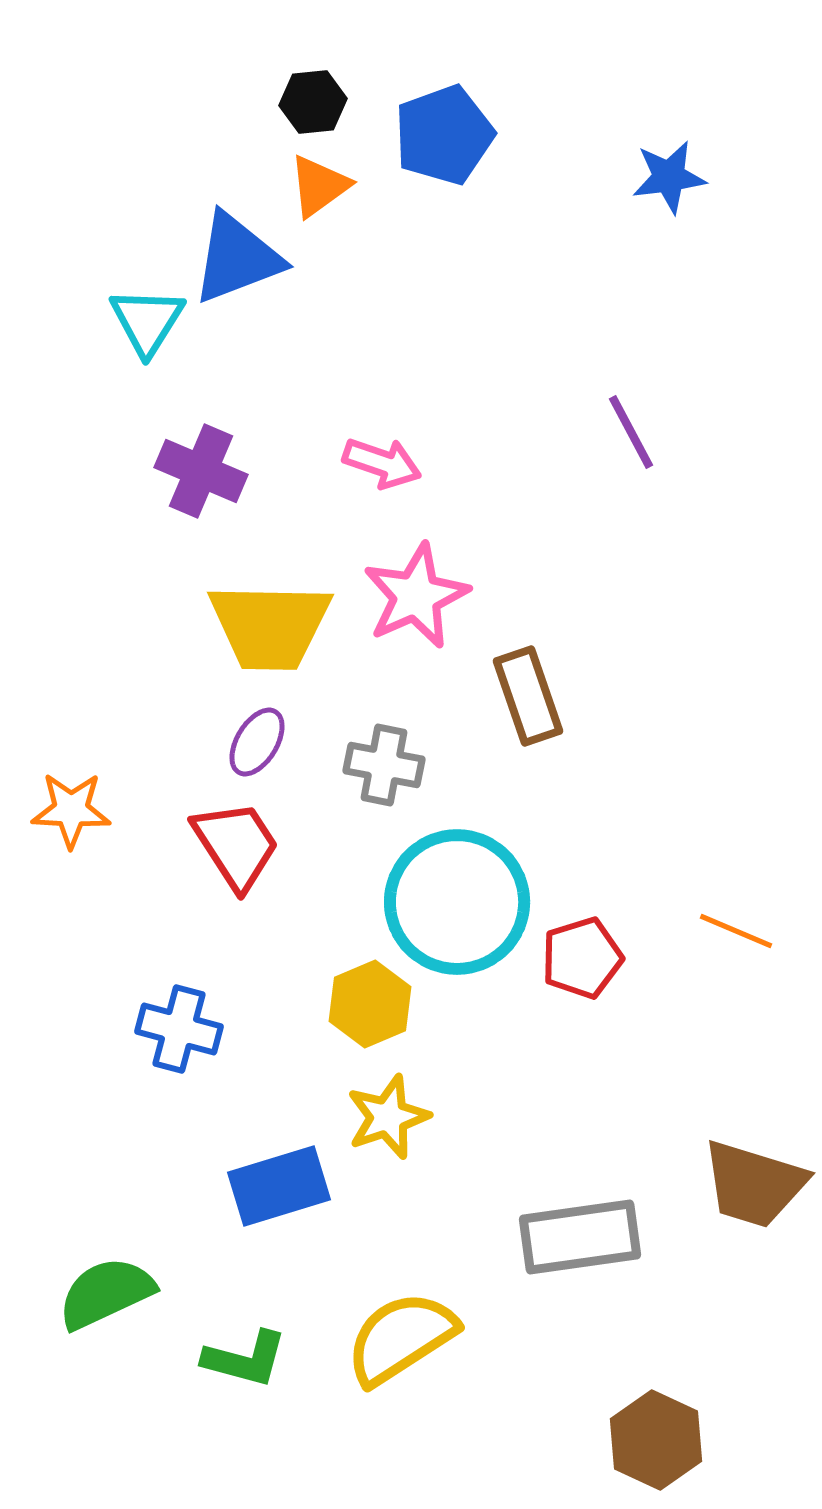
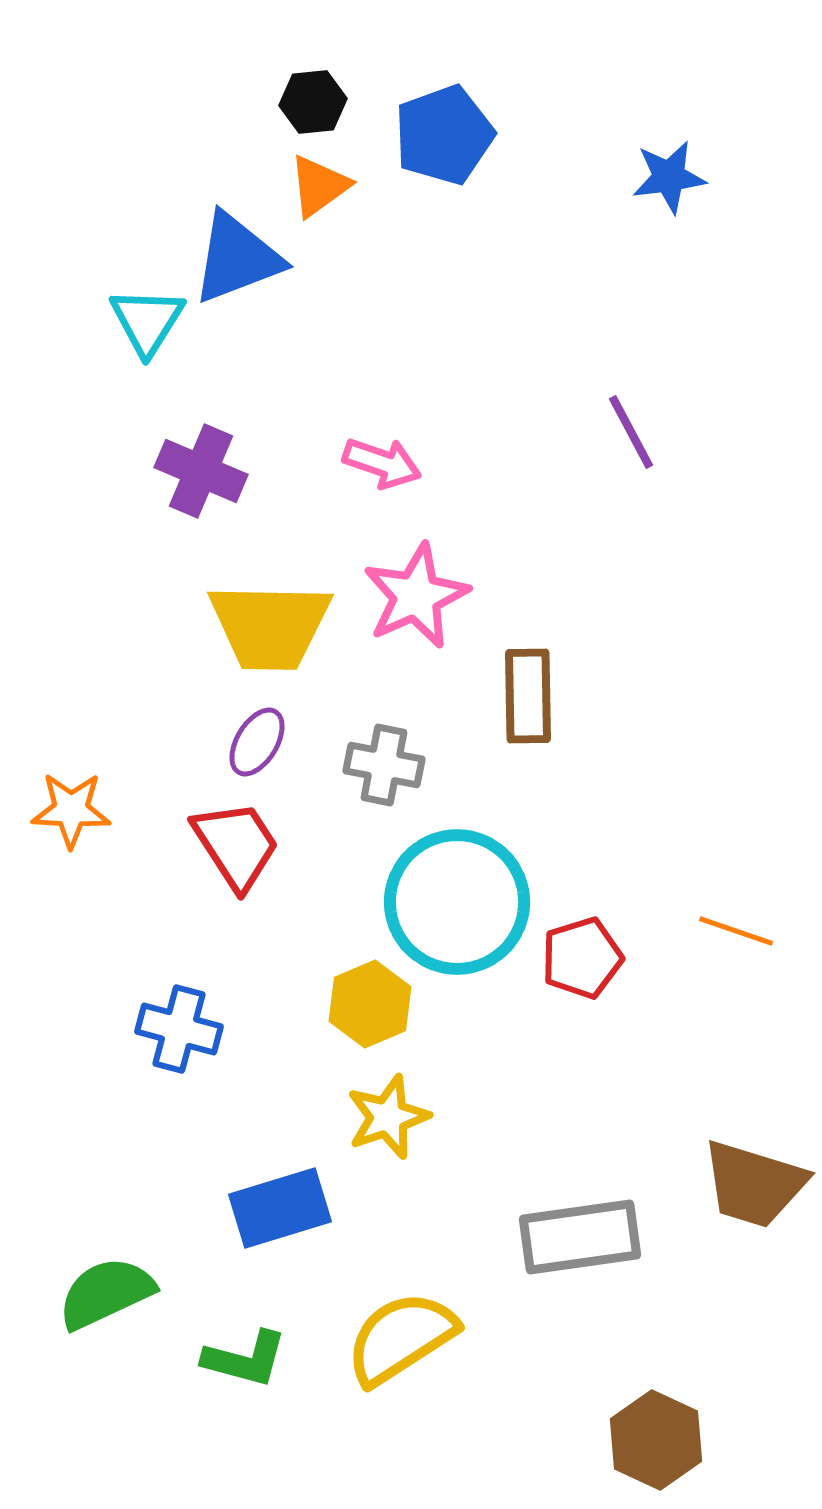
brown rectangle: rotated 18 degrees clockwise
orange line: rotated 4 degrees counterclockwise
blue rectangle: moved 1 px right, 22 px down
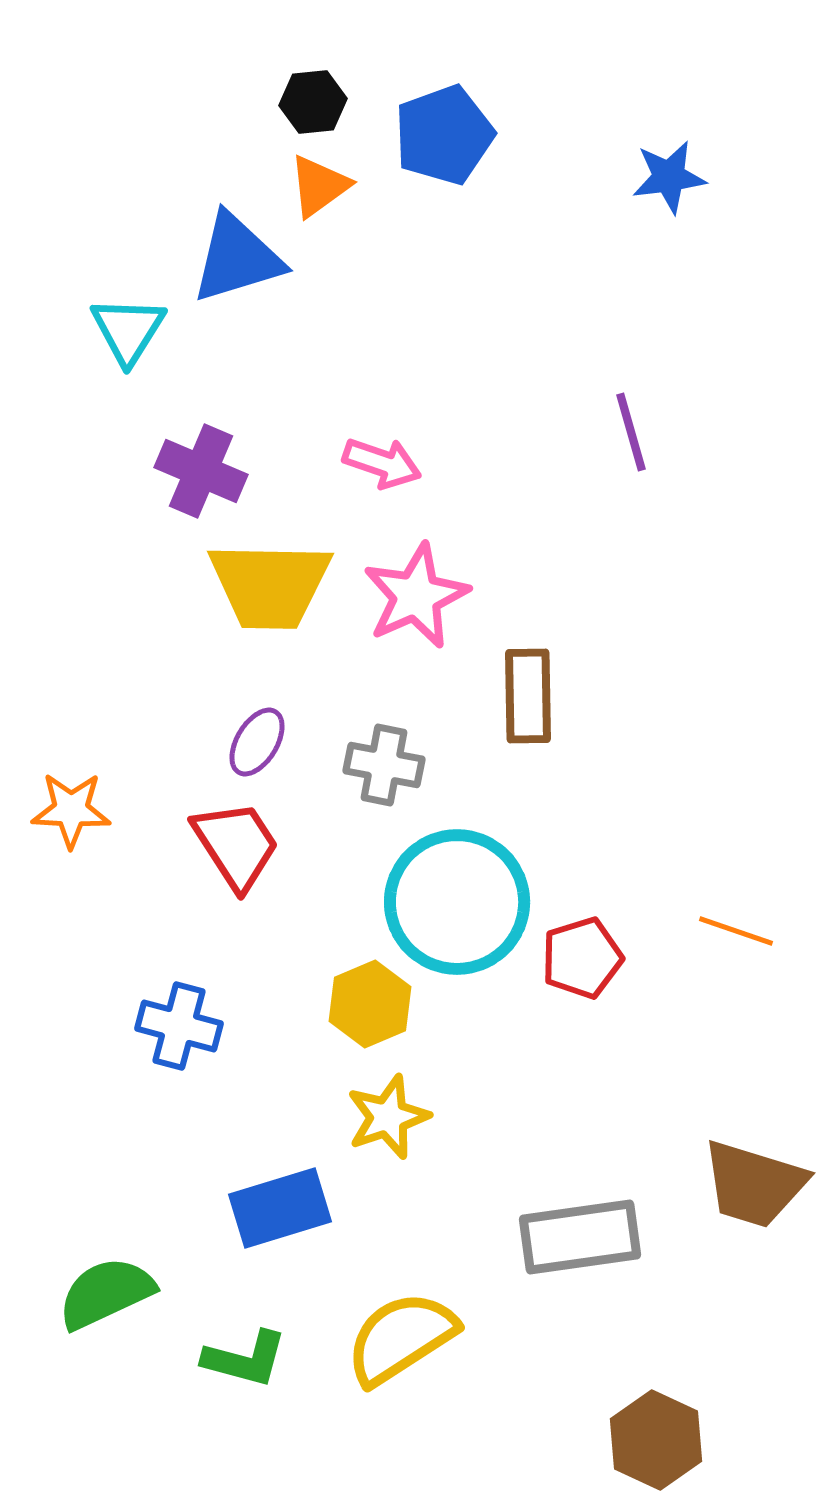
blue triangle: rotated 4 degrees clockwise
cyan triangle: moved 19 px left, 9 px down
purple line: rotated 12 degrees clockwise
yellow trapezoid: moved 41 px up
blue cross: moved 3 px up
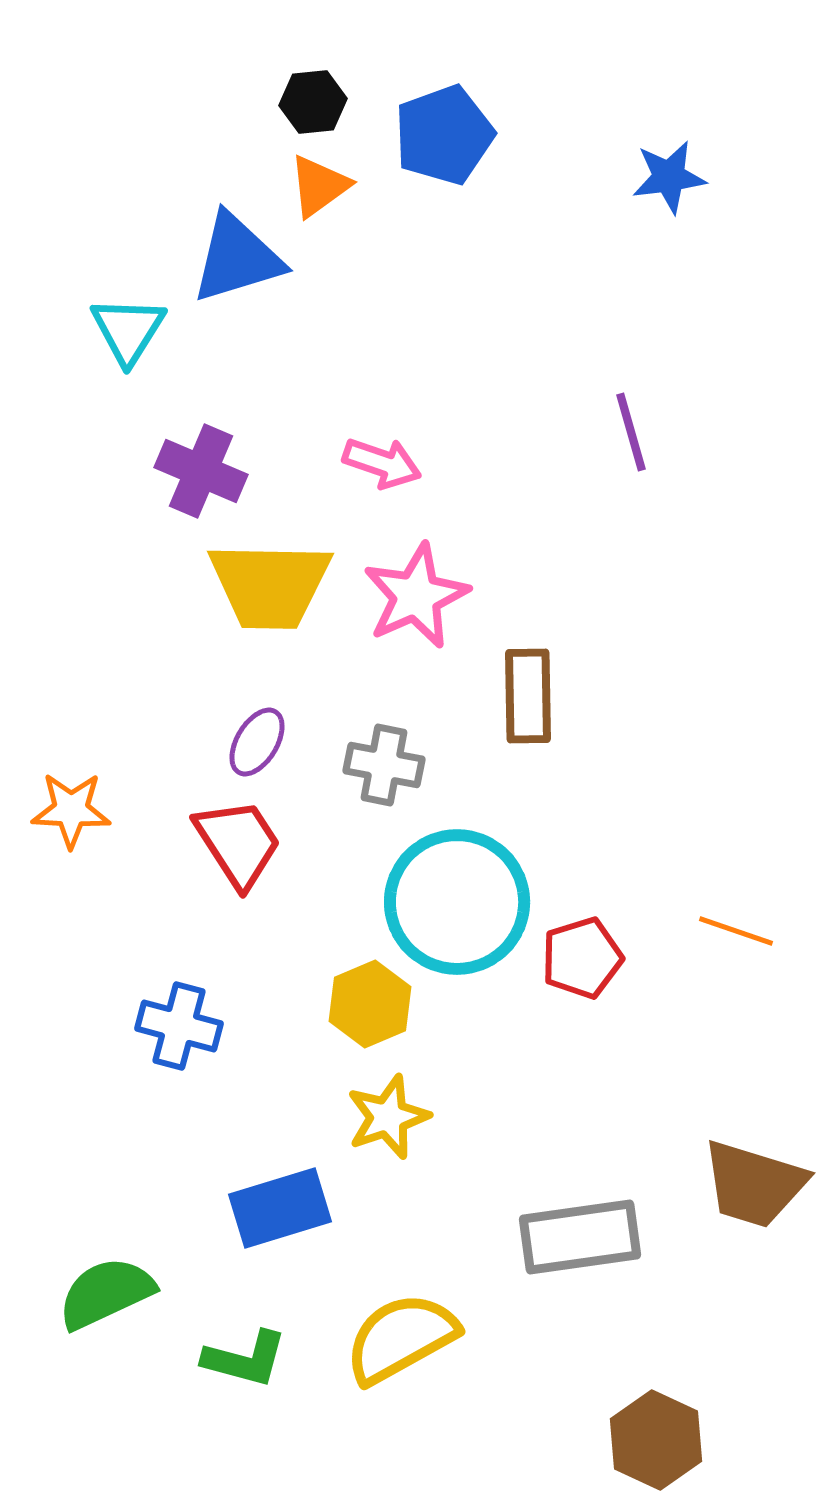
red trapezoid: moved 2 px right, 2 px up
yellow semicircle: rotated 4 degrees clockwise
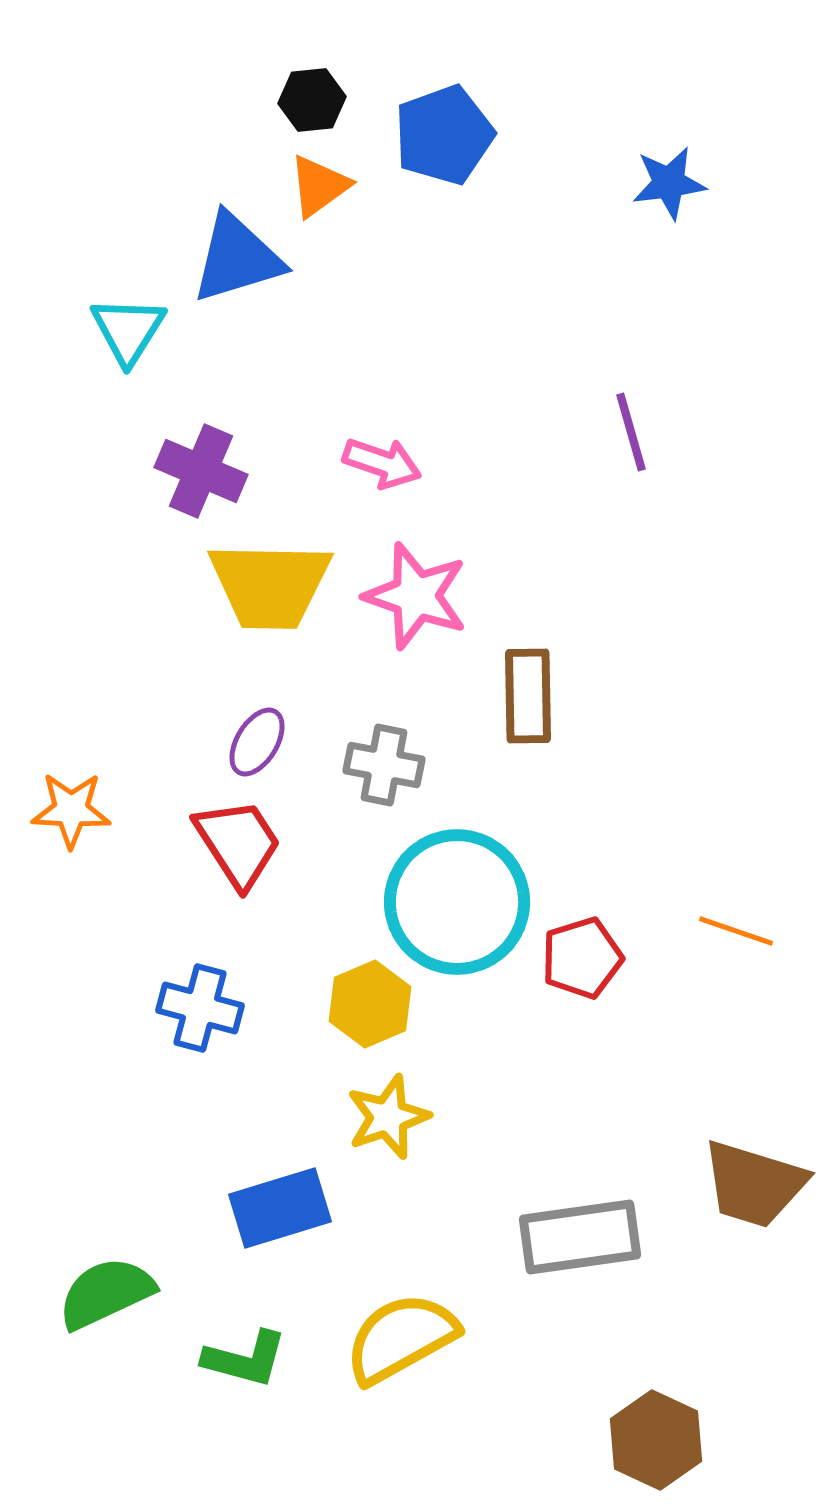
black hexagon: moved 1 px left, 2 px up
blue star: moved 6 px down
pink star: rotated 29 degrees counterclockwise
blue cross: moved 21 px right, 18 px up
